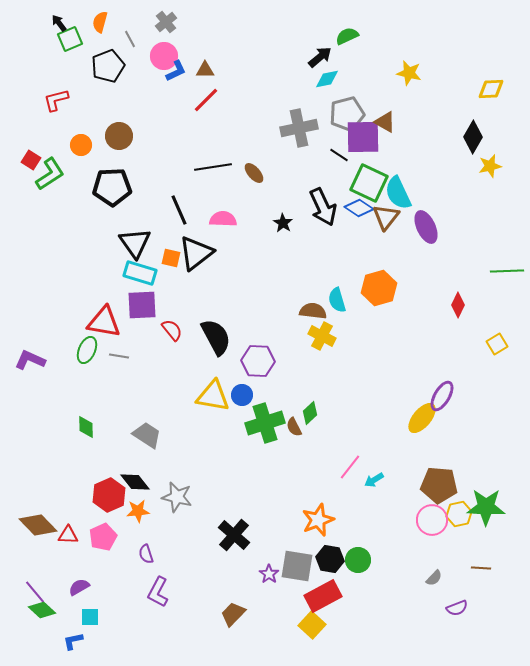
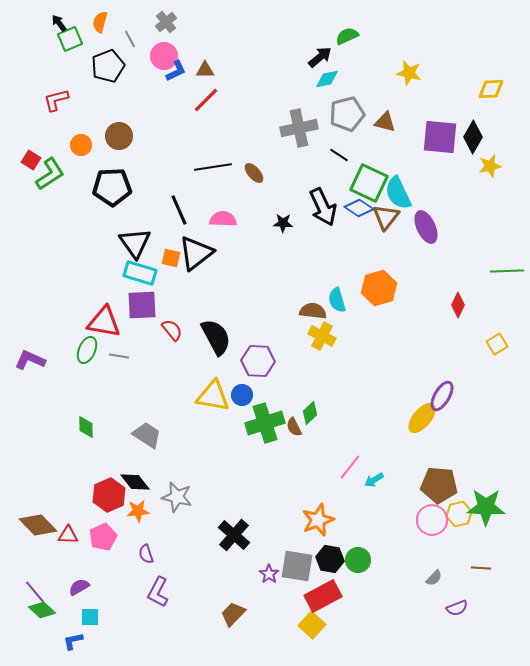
brown triangle at (385, 122): rotated 15 degrees counterclockwise
purple square at (363, 137): moved 77 px right; rotated 6 degrees clockwise
black star at (283, 223): rotated 30 degrees counterclockwise
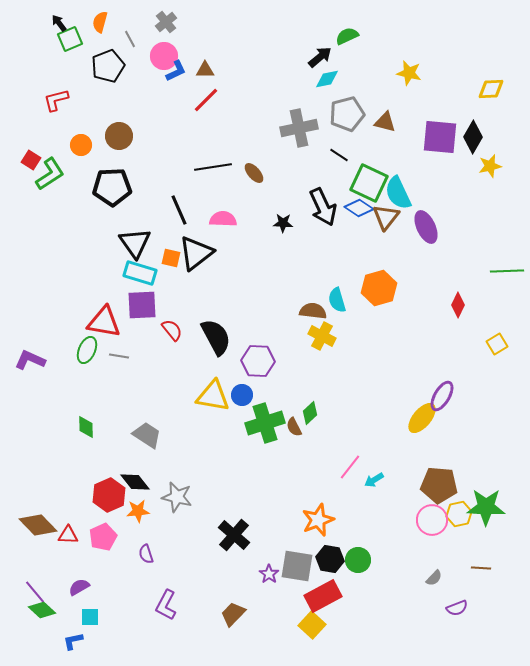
purple L-shape at (158, 592): moved 8 px right, 13 px down
